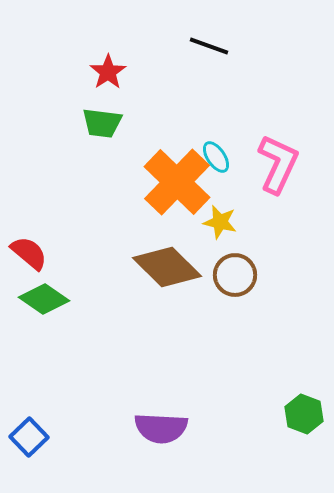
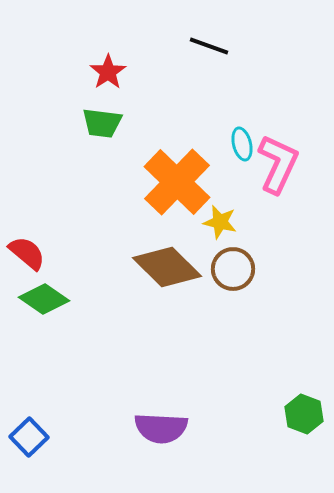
cyan ellipse: moved 26 px right, 13 px up; rotated 20 degrees clockwise
red semicircle: moved 2 px left
brown circle: moved 2 px left, 6 px up
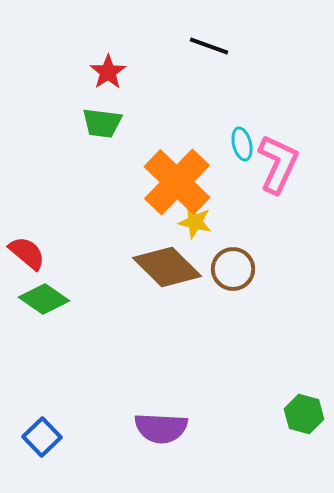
yellow star: moved 25 px left
green hexagon: rotated 6 degrees counterclockwise
blue square: moved 13 px right
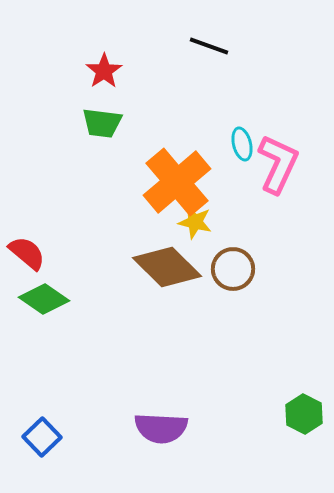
red star: moved 4 px left, 1 px up
orange cross: rotated 6 degrees clockwise
green hexagon: rotated 12 degrees clockwise
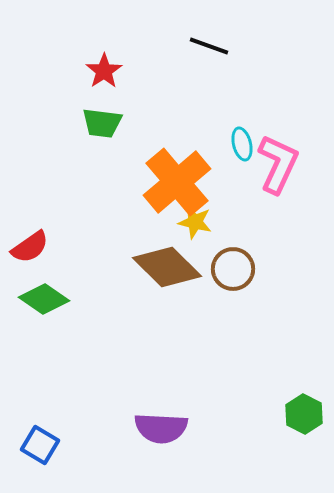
red semicircle: moved 3 px right, 6 px up; rotated 105 degrees clockwise
blue square: moved 2 px left, 8 px down; rotated 15 degrees counterclockwise
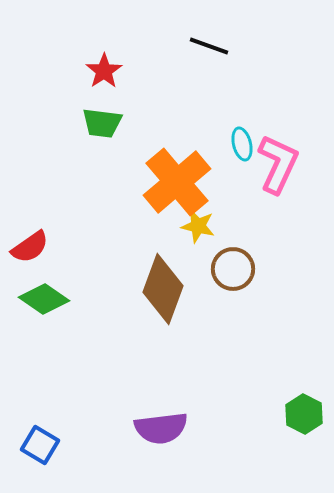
yellow star: moved 3 px right, 4 px down
brown diamond: moved 4 px left, 22 px down; rotated 66 degrees clockwise
purple semicircle: rotated 10 degrees counterclockwise
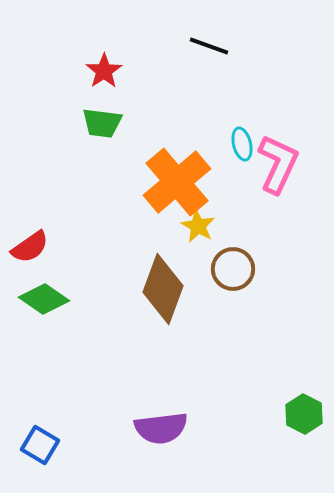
yellow star: rotated 16 degrees clockwise
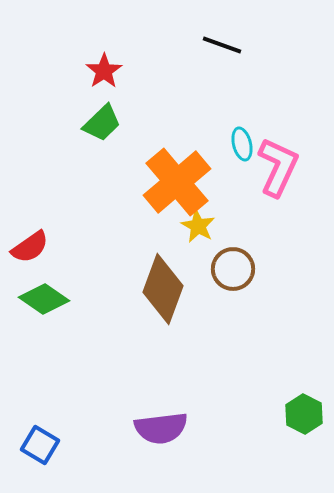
black line: moved 13 px right, 1 px up
green trapezoid: rotated 51 degrees counterclockwise
pink L-shape: moved 3 px down
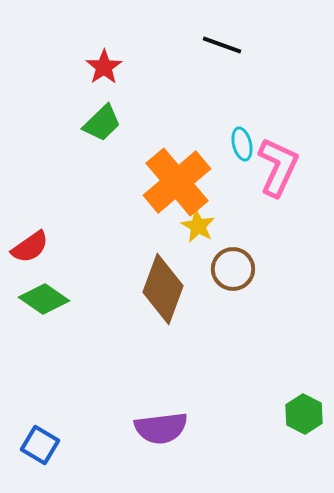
red star: moved 4 px up
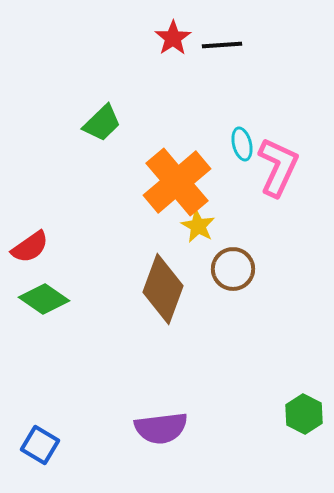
black line: rotated 24 degrees counterclockwise
red star: moved 69 px right, 29 px up
